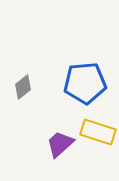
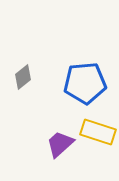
gray diamond: moved 10 px up
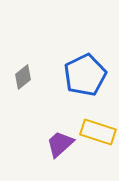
blue pentagon: moved 8 px up; rotated 21 degrees counterclockwise
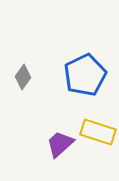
gray diamond: rotated 15 degrees counterclockwise
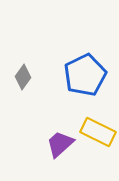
yellow rectangle: rotated 8 degrees clockwise
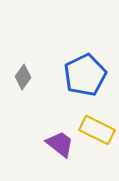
yellow rectangle: moved 1 px left, 2 px up
purple trapezoid: rotated 80 degrees clockwise
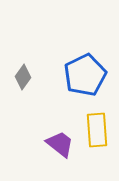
yellow rectangle: rotated 60 degrees clockwise
